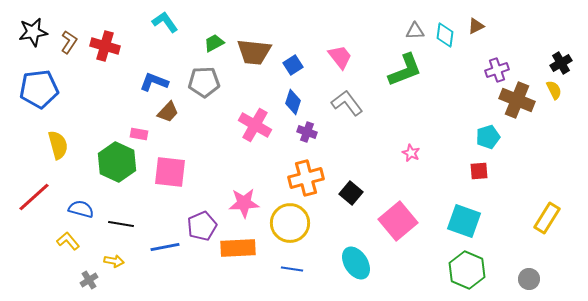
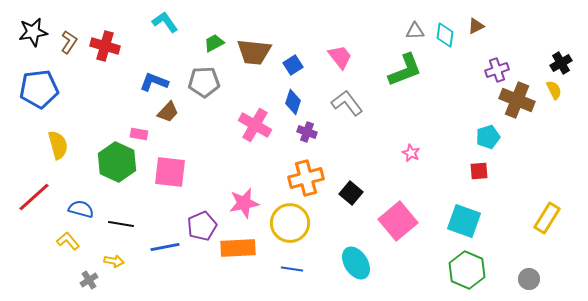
pink star at (244, 203): rotated 8 degrees counterclockwise
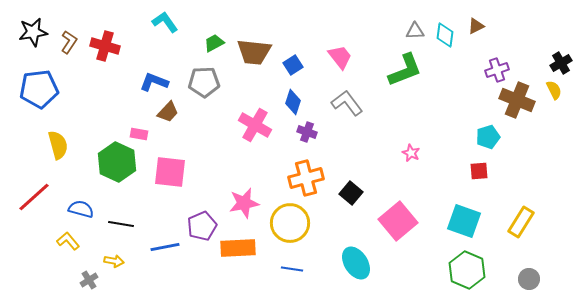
yellow rectangle at (547, 218): moved 26 px left, 4 px down
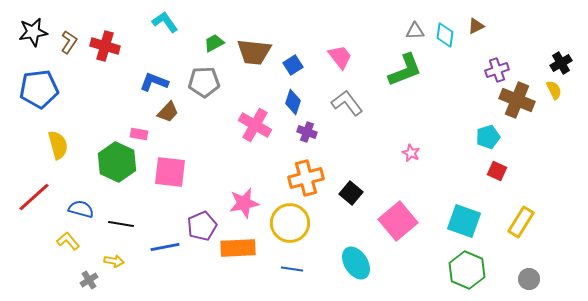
red square at (479, 171): moved 18 px right; rotated 30 degrees clockwise
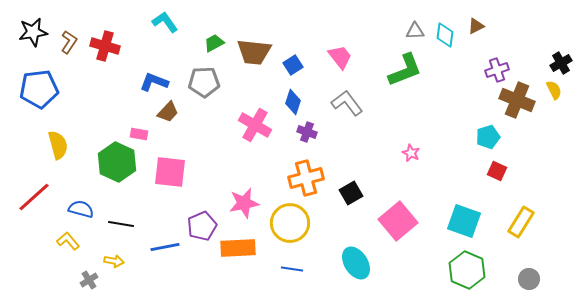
black square at (351, 193): rotated 20 degrees clockwise
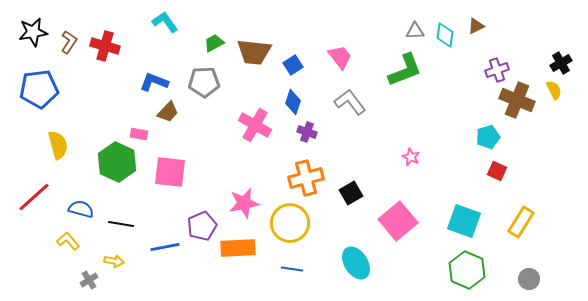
gray L-shape at (347, 103): moved 3 px right, 1 px up
pink star at (411, 153): moved 4 px down
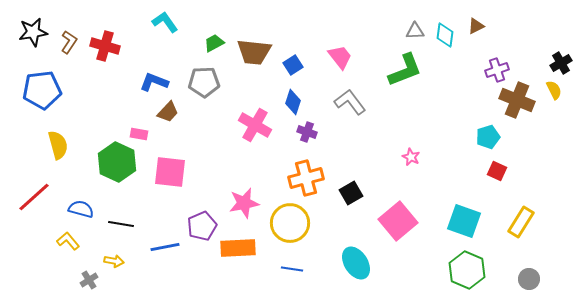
blue pentagon at (39, 89): moved 3 px right, 1 px down
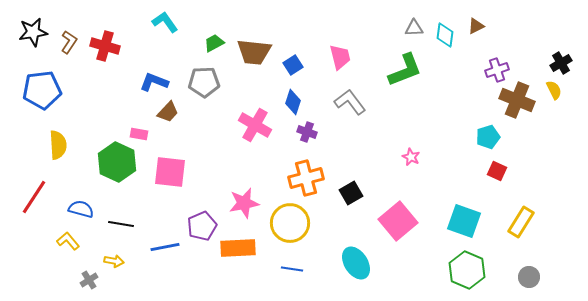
gray triangle at (415, 31): moved 1 px left, 3 px up
pink trapezoid at (340, 57): rotated 24 degrees clockwise
yellow semicircle at (58, 145): rotated 12 degrees clockwise
red line at (34, 197): rotated 15 degrees counterclockwise
gray circle at (529, 279): moved 2 px up
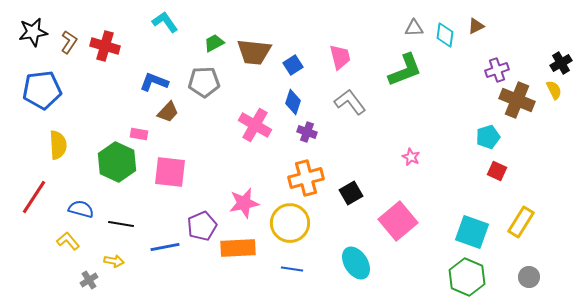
cyan square at (464, 221): moved 8 px right, 11 px down
green hexagon at (467, 270): moved 7 px down
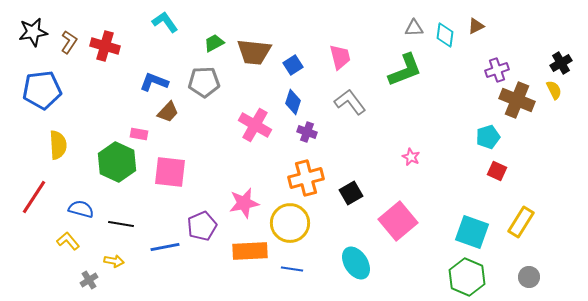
orange rectangle at (238, 248): moved 12 px right, 3 px down
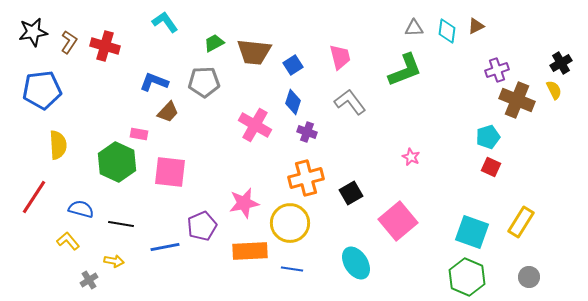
cyan diamond at (445, 35): moved 2 px right, 4 px up
red square at (497, 171): moved 6 px left, 4 px up
